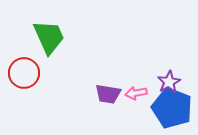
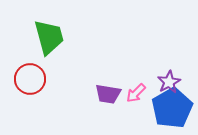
green trapezoid: rotated 9 degrees clockwise
red circle: moved 6 px right, 6 px down
pink arrow: rotated 35 degrees counterclockwise
blue pentagon: rotated 21 degrees clockwise
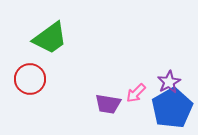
green trapezoid: moved 1 px right, 1 px down; rotated 69 degrees clockwise
purple trapezoid: moved 10 px down
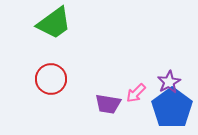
green trapezoid: moved 4 px right, 15 px up
red circle: moved 21 px right
blue pentagon: rotated 6 degrees counterclockwise
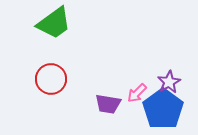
pink arrow: moved 1 px right
blue pentagon: moved 9 px left, 1 px down
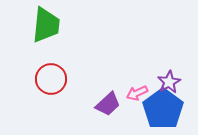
green trapezoid: moved 8 px left, 2 px down; rotated 48 degrees counterclockwise
pink arrow: rotated 20 degrees clockwise
purple trapezoid: rotated 52 degrees counterclockwise
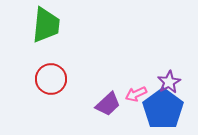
pink arrow: moved 1 px left, 1 px down
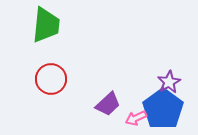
pink arrow: moved 24 px down
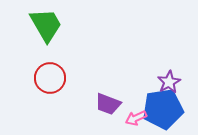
green trapezoid: rotated 36 degrees counterclockwise
red circle: moved 1 px left, 1 px up
purple trapezoid: rotated 64 degrees clockwise
blue pentagon: rotated 27 degrees clockwise
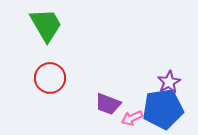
pink arrow: moved 4 px left
